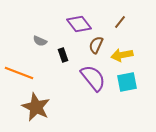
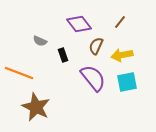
brown semicircle: moved 1 px down
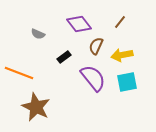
gray semicircle: moved 2 px left, 7 px up
black rectangle: moved 1 px right, 2 px down; rotated 72 degrees clockwise
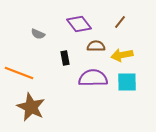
brown semicircle: rotated 66 degrees clockwise
black rectangle: moved 1 px right, 1 px down; rotated 64 degrees counterclockwise
purple semicircle: rotated 52 degrees counterclockwise
cyan square: rotated 10 degrees clockwise
brown star: moved 5 px left
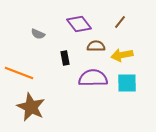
cyan square: moved 1 px down
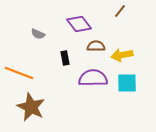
brown line: moved 11 px up
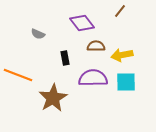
purple diamond: moved 3 px right, 1 px up
orange line: moved 1 px left, 2 px down
cyan square: moved 1 px left, 1 px up
brown star: moved 22 px right, 9 px up; rotated 16 degrees clockwise
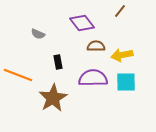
black rectangle: moved 7 px left, 4 px down
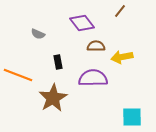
yellow arrow: moved 2 px down
cyan square: moved 6 px right, 35 px down
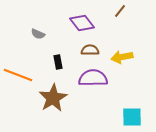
brown semicircle: moved 6 px left, 4 px down
